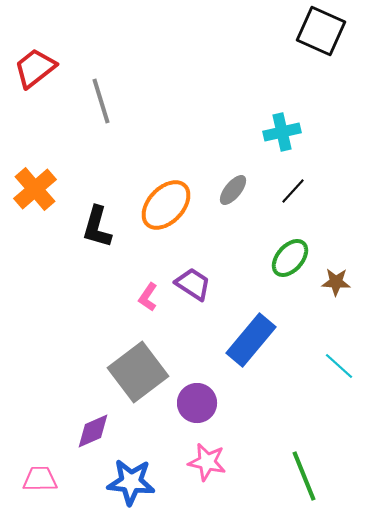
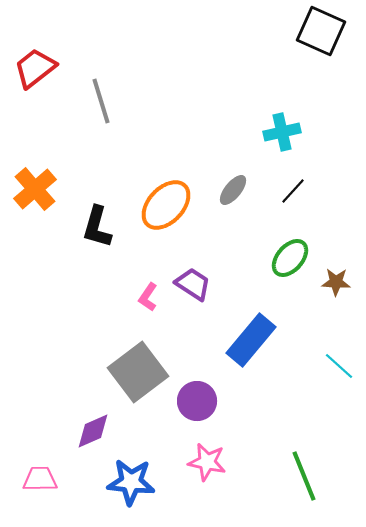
purple circle: moved 2 px up
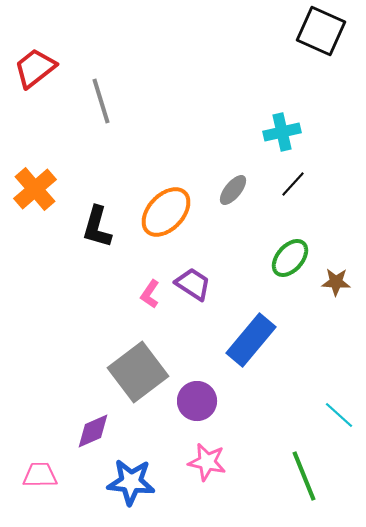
black line: moved 7 px up
orange ellipse: moved 7 px down
pink L-shape: moved 2 px right, 3 px up
cyan line: moved 49 px down
pink trapezoid: moved 4 px up
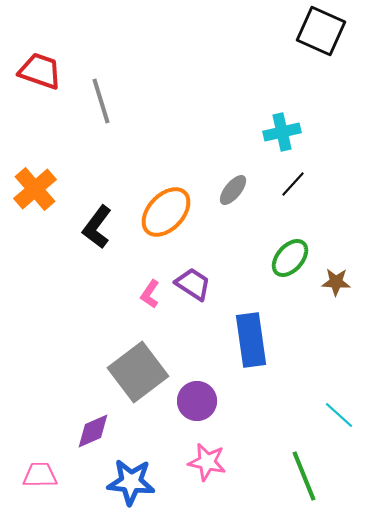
red trapezoid: moved 5 px right, 3 px down; rotated 57 degrees clockwise
black L-shape: rotated 21 degrees clockwise
blue rectangle: rotated 48 degrees counterclockwise
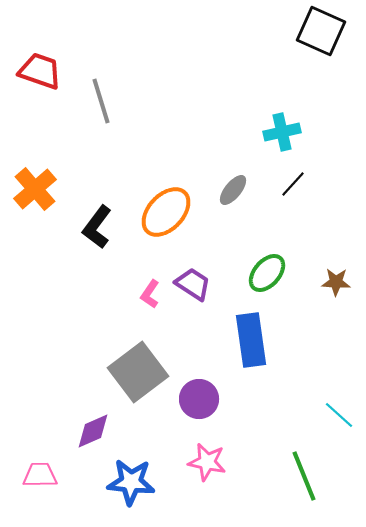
green ellipse: moved 23 px left, 15 px down
purple circle: moved 2 px right, 2 px up
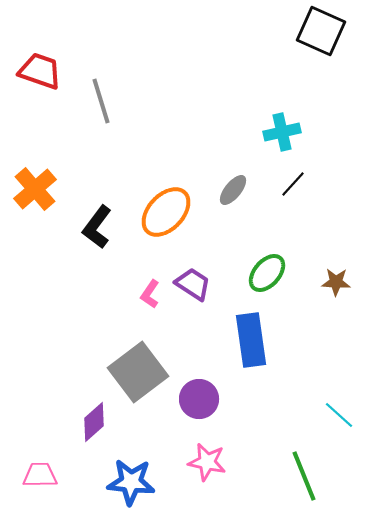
purple diamond: moved 1 px right, 9 px up; rotated 18 degrees counterclockwise
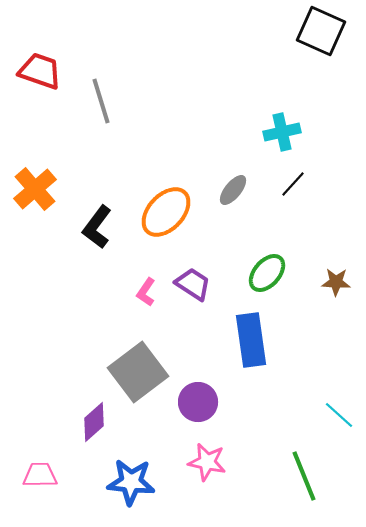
pink L-shape: moved 4 px left, 2 px up
purple circle: moved 1 px left, 3 px down
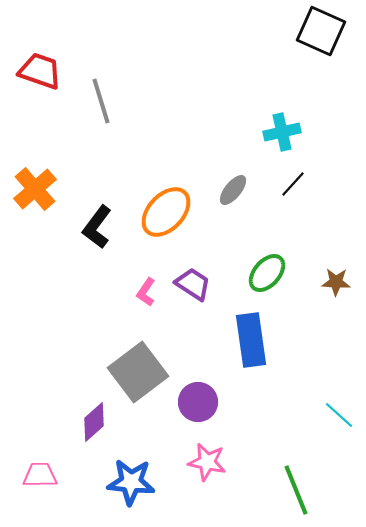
green line: moved 8 px left, 14 px down
